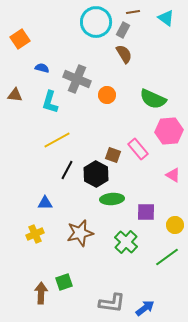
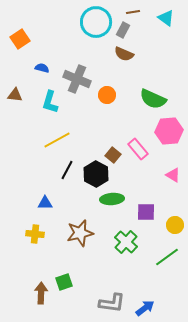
brown semicircle: rotated 144 degrees clockwise
brown square: rotated 21 degrees clockwise
yellow cross: rotated 30 degrees clockwise
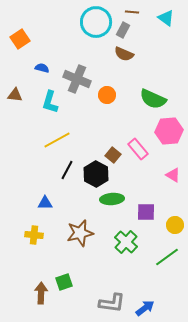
brown line: moved 1 px left; rotated 16 degrees clockwise
yellow cross: moved 1 px left, 1 px down
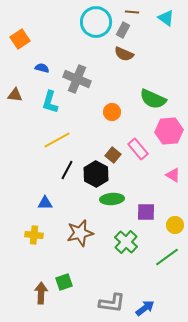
orange circle: moved 5 px right, 17 px down
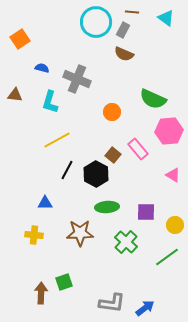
green ellipse: moved 5 px left, 8 px down
brown star: rotated 12 degrees clockwise
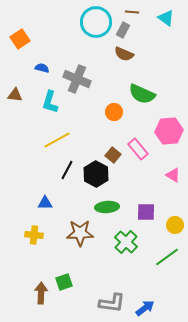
green semicircle: moved 11 px left, 5 px up
orange circle: moved 2 px right
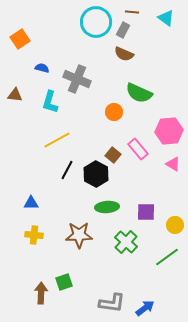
green semicircle: moved 3 px left, 1 px up
pink triangle: moved 11 px up
blue triangle: moved 14 px left
brown star: moved 1 px left, 2 px down
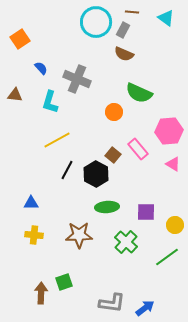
blue semicircle: moved 1 px left; rotated 32 degrees clockwise
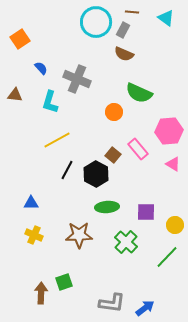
yellow cross: rotated 18 degrees clockwise
green line: rotated 10 degrees counterclockwise
